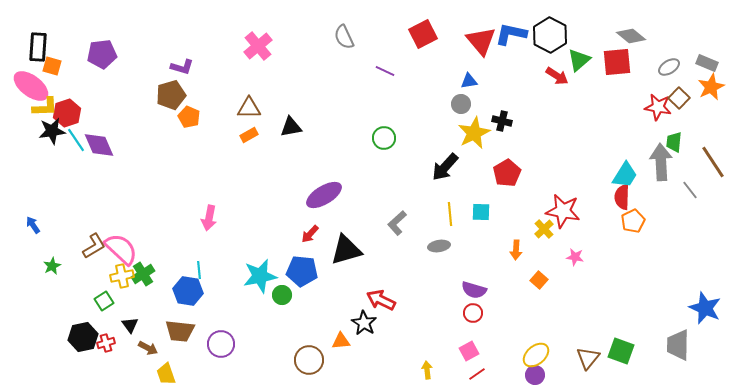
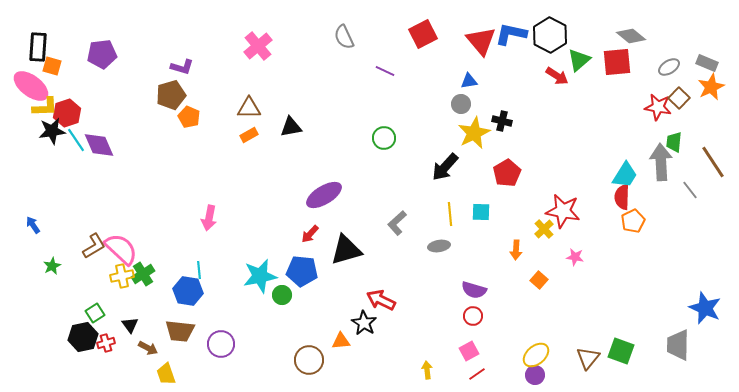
green square at (104, 301): moved 9 px left, 12 px down
red circle at (473, 313): moved 3 px down
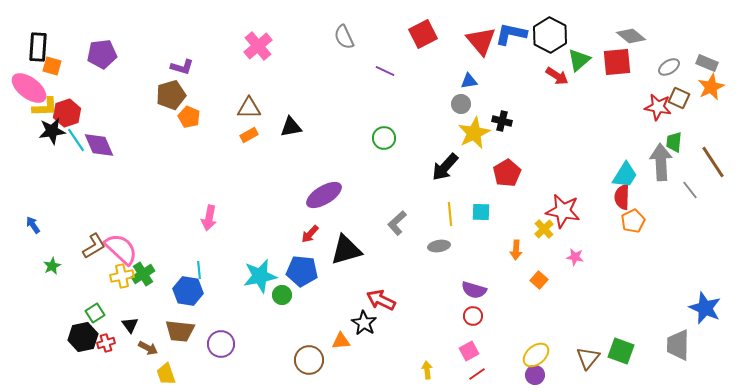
pink ellipse at (31, 86): moved 2 px left, 2 px down
brown square at (679, 98): rotated 20 degrees counterclockwise
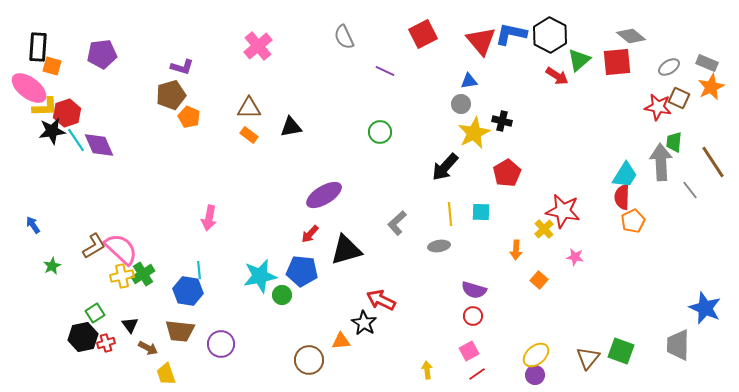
orange rectangle at (249, 135): rotated 66 degrees clockwise
green circle at (384, 138): moved 4 px left, 6 px up
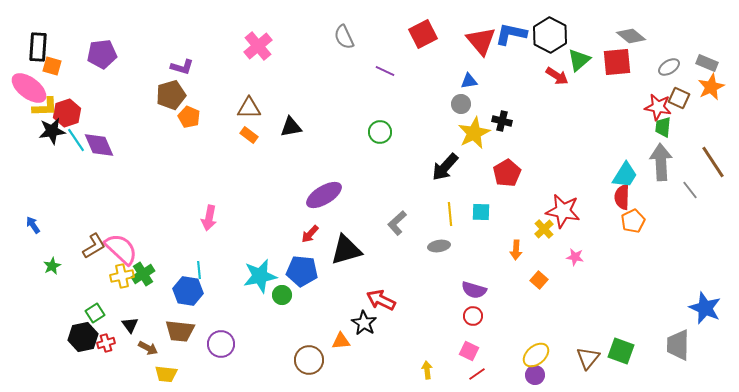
green trapezoid at (674, 142): moved 11 px left, 15 px up
pink square at (469, 351): rotated 36 degrees counterclockwise
yellow trapezoid at (166, 374): rotated 65 degrees counterclockwise
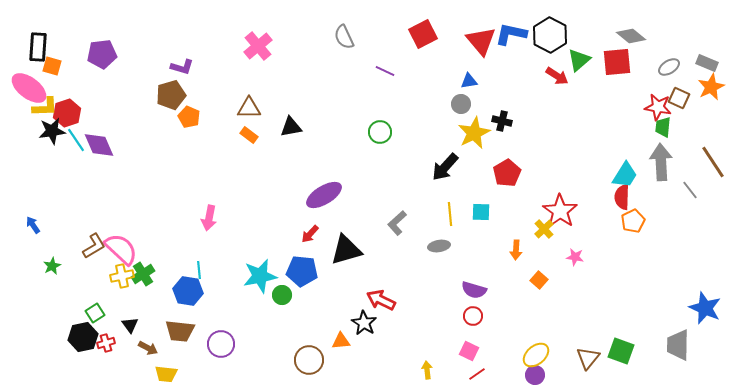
red star at (563, 211): moved 3 px left; rotated 24 degrees clockwise
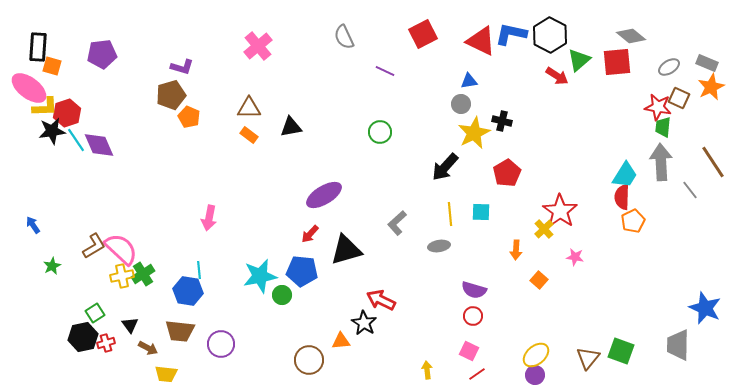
red triangle at (481, 41): rotated 24 degrees counterclockwise
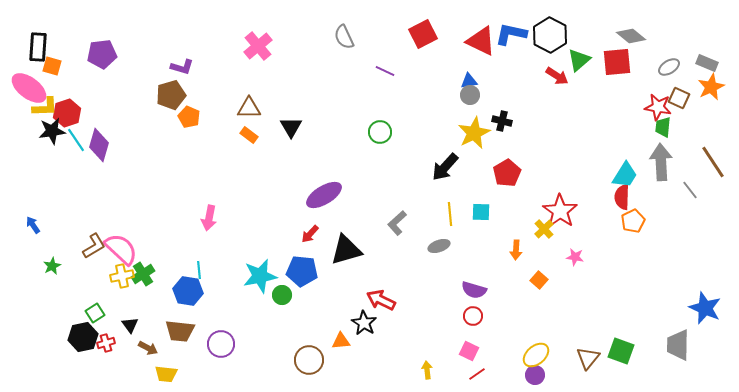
gray circle at (461, 104): moved 9 px right, 9 px up
black triangle at (291, 127): rotated 50 degrees counterclockwise
purple diamond at (99, 145): rotated 40 degrees clockwise
gray ellipse at (439, 246): rotated 10 degrees counterclockwise
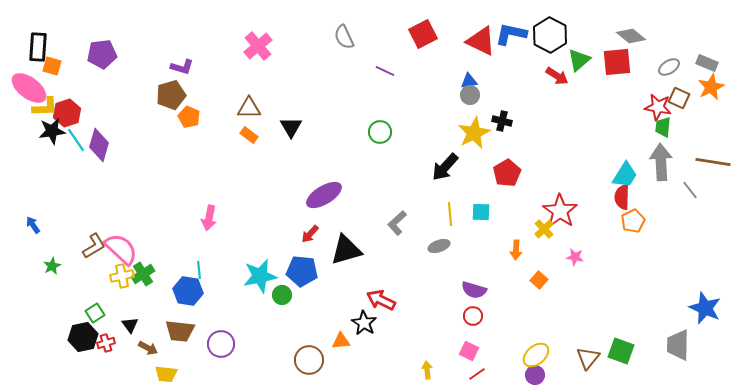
brown line at (713, 162): rotated 48 degrees counterclockwise
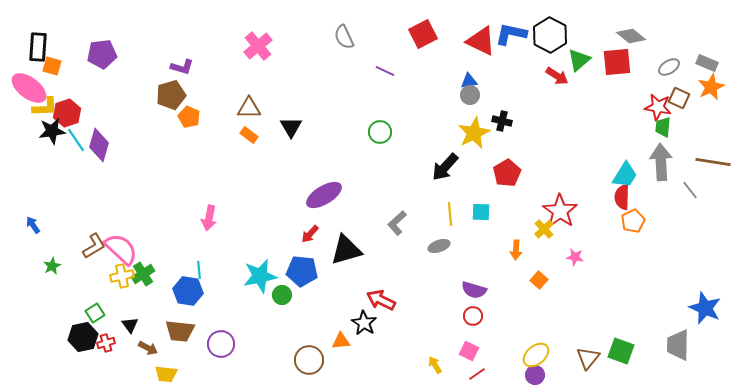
yellow arrow at (427, 370): moved 8 px right, 5 px up; rotated 24 degrees counterclockwise
